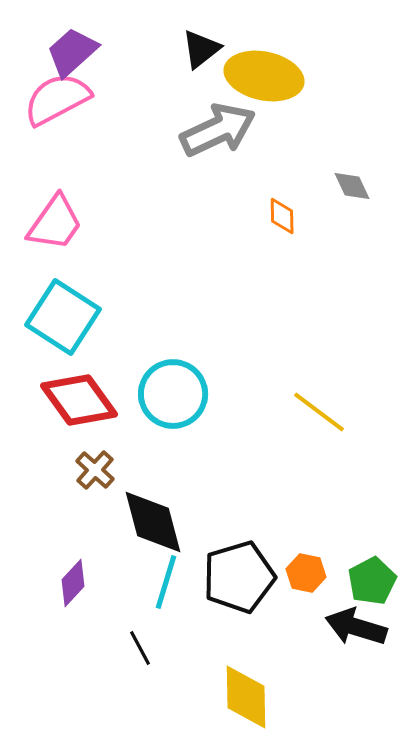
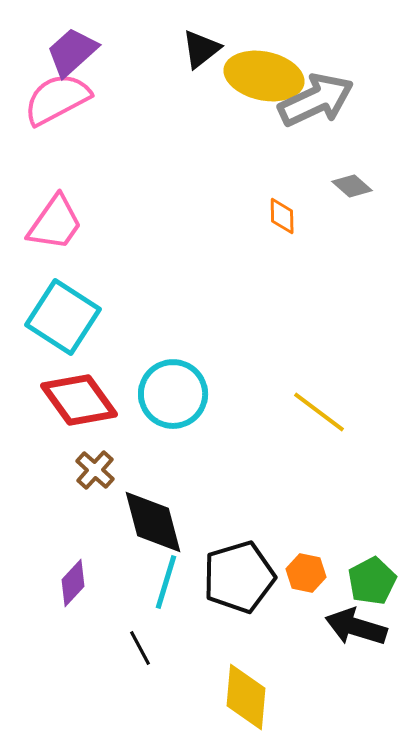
gray arrow: moved 98 px right, 30 px up
gray diamond: rotated 24 degrees counterclockwise
yellow diamond: rotated 6 degrees clockwise
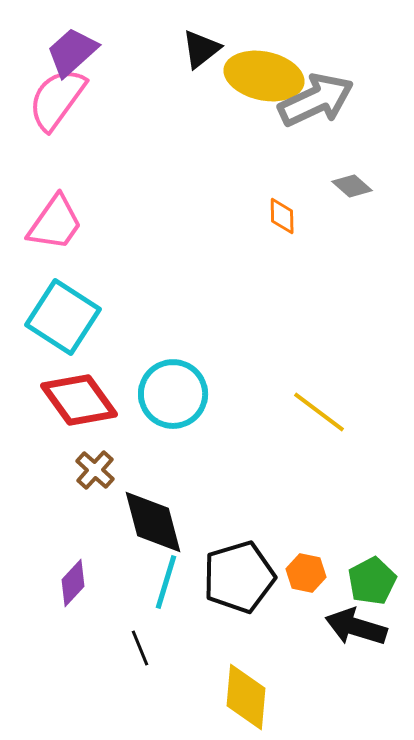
pink semicircle: rotated 26 degrees counterclockwise
black line: rotated 6 degrees clockwise
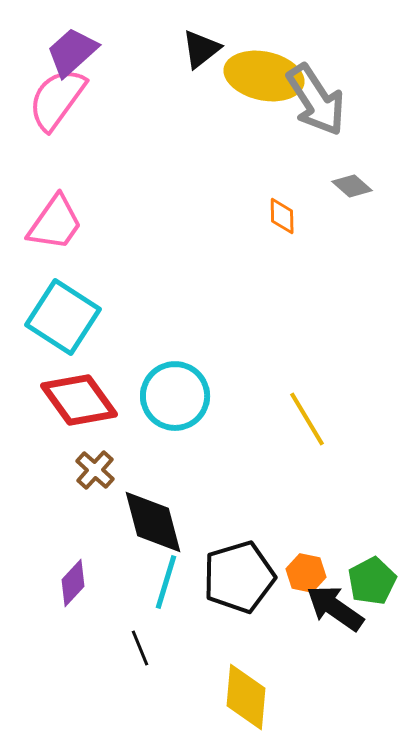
gray arrow: rotated 82 degrees clockwise
cyan circle: moved 2 px right, 2 px down
yellow line: moved 12 px left, 7 px down; rotated 22 degrees clockwise
black arrow: moved 21 px left, 19 px up; rotated 18 degrees clockwise
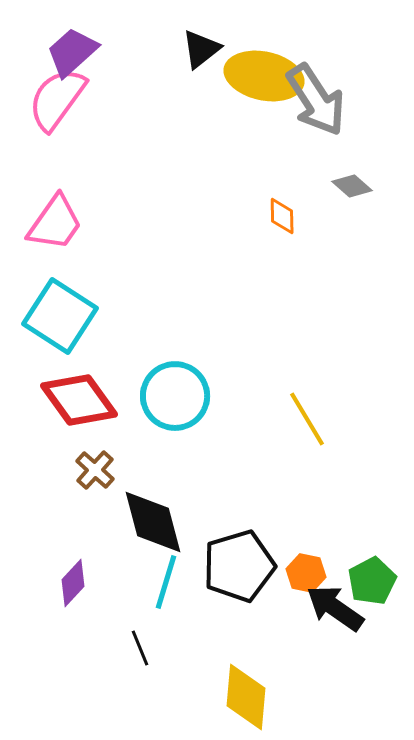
cyan square: moved 3 px left, 1 px up
black pentagon: moved 11 px up
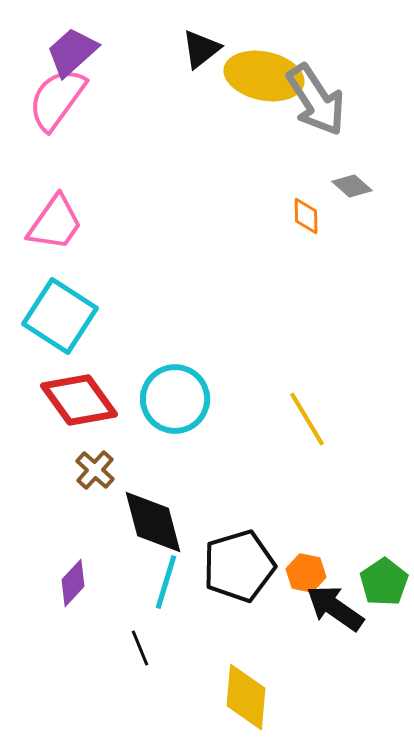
orange diamond: moved 24 px right
cyan circle: moved 3 px down
green pentagon: moved 12 px right, 1 px down; rotated 6 degrees counterclockwise
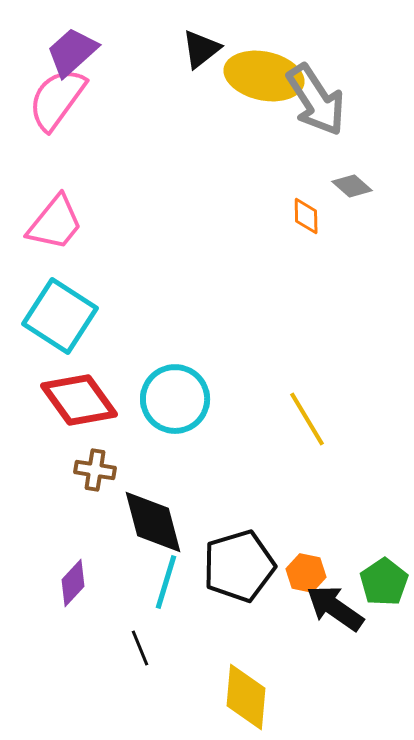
pink trapezoid: rotated 4 degrees clockwise
brown cross: rotated 33 degrees counterclockwise
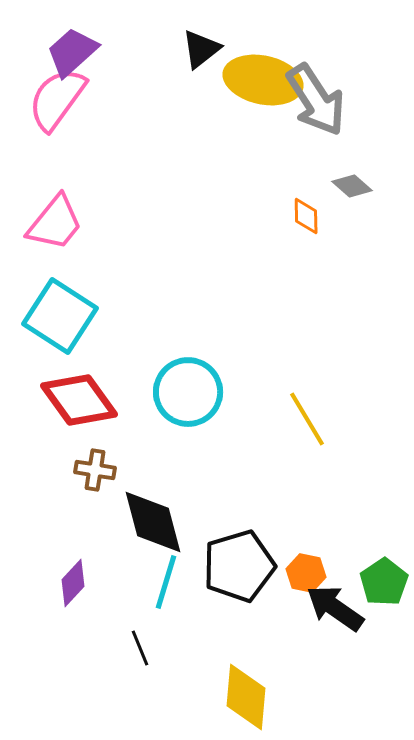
yellow ellipse: moved 1 px left, 4 px down
cyan circle: moved 13 px right, 7 px up
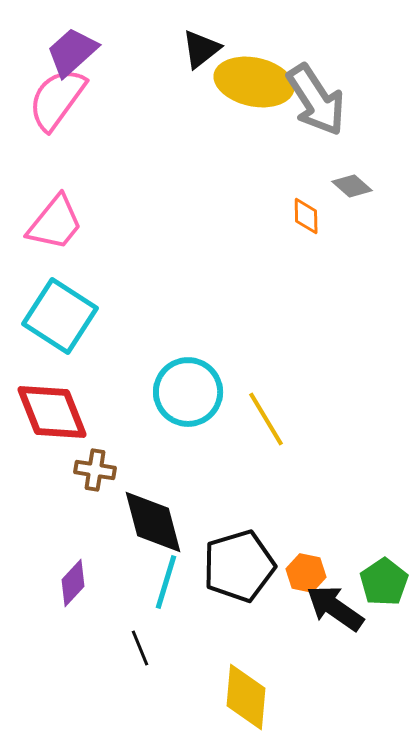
yellow ellipse: moved 9 px left, 2 px down
red diamond: moved 27 px left, 12 px down; rotated 14 degrees clockwise
yellow line: moved 41 px left
